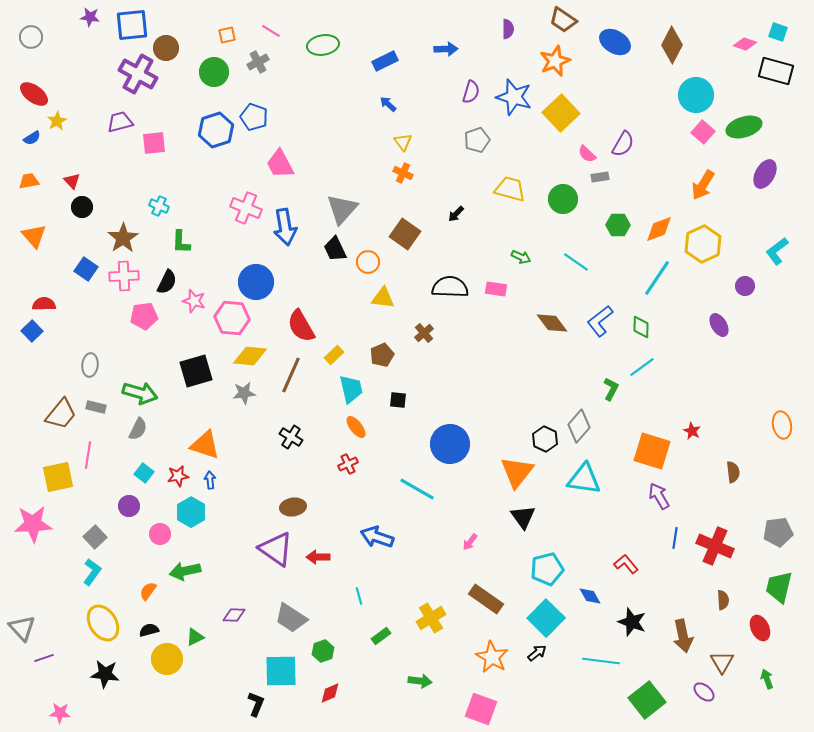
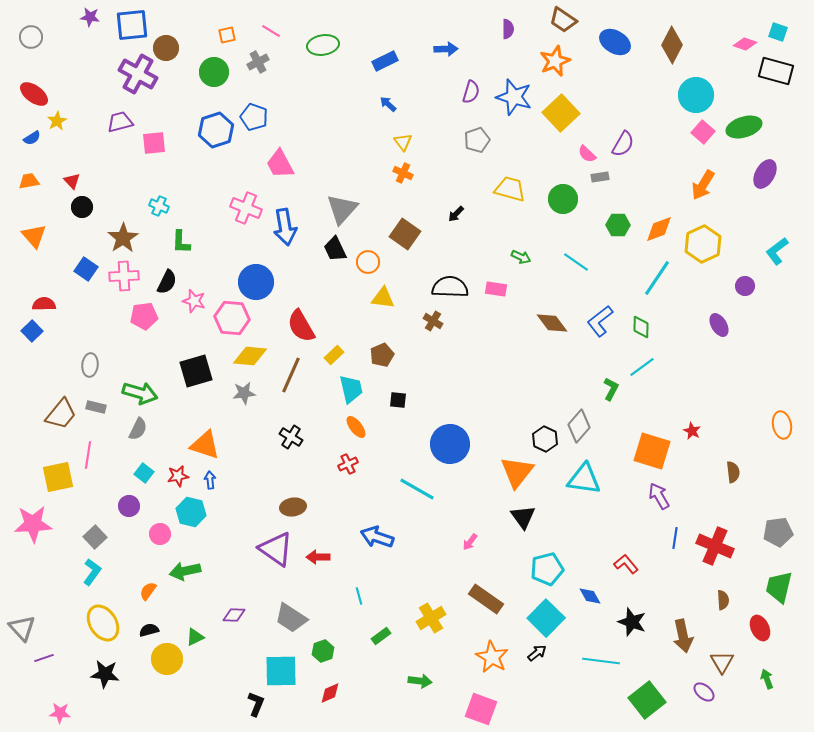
brown cross at (424, 333): moved 9 px right, 12 px up; rotated 18 degrees counterclockwise
cyan hexagon at (191, 512): rotated 16 degrees counterclockwise
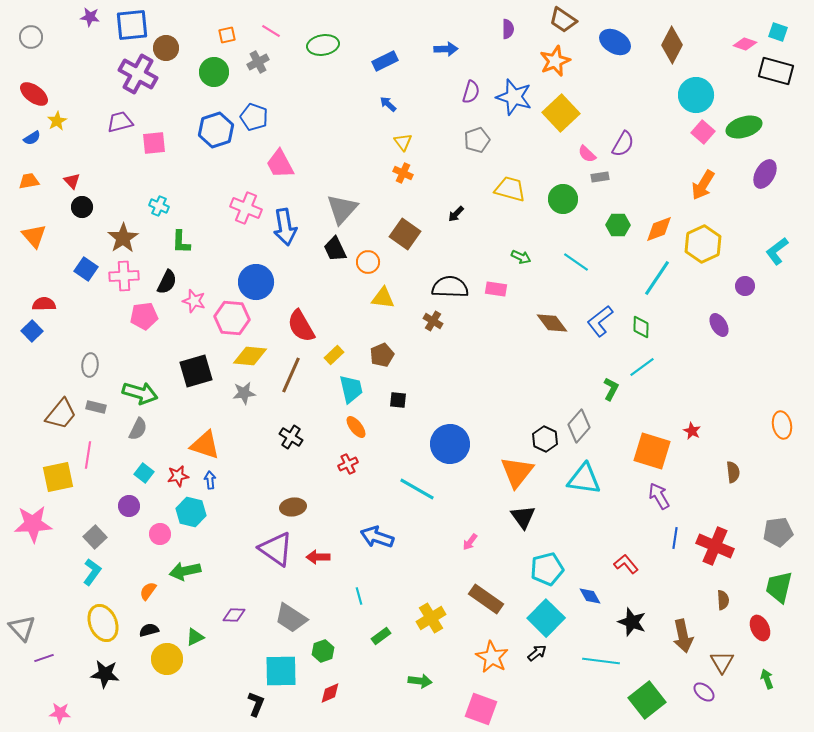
yellow ellipse at (103, 623): rotated 9 degrees clockwise
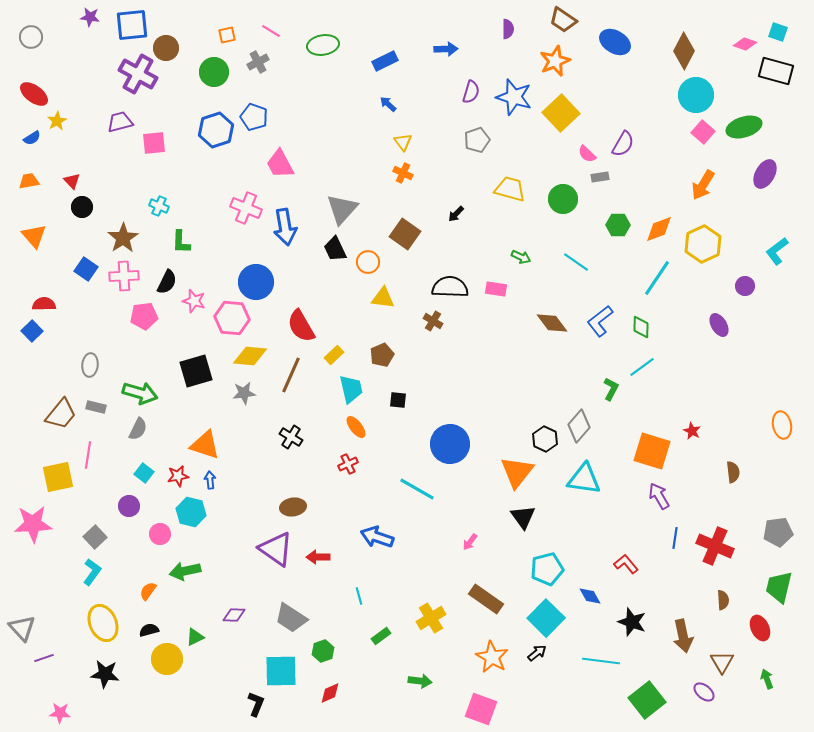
brown diamond at (672, 45): moved 12 px right, 6 px down
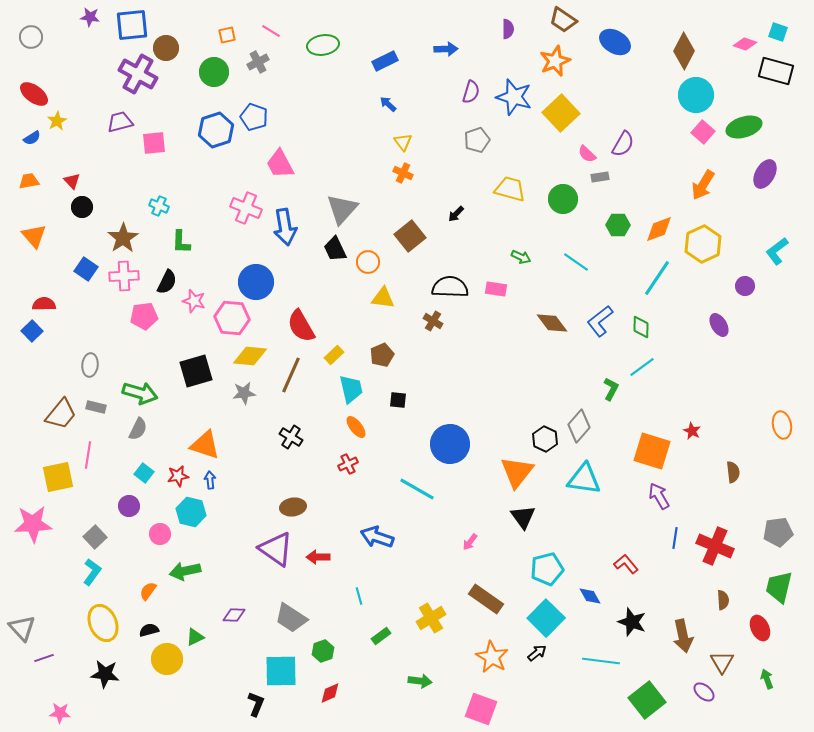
brown square at (405, 234): moved 5 px right, 2 px down; rotated 16 degrees clockwise
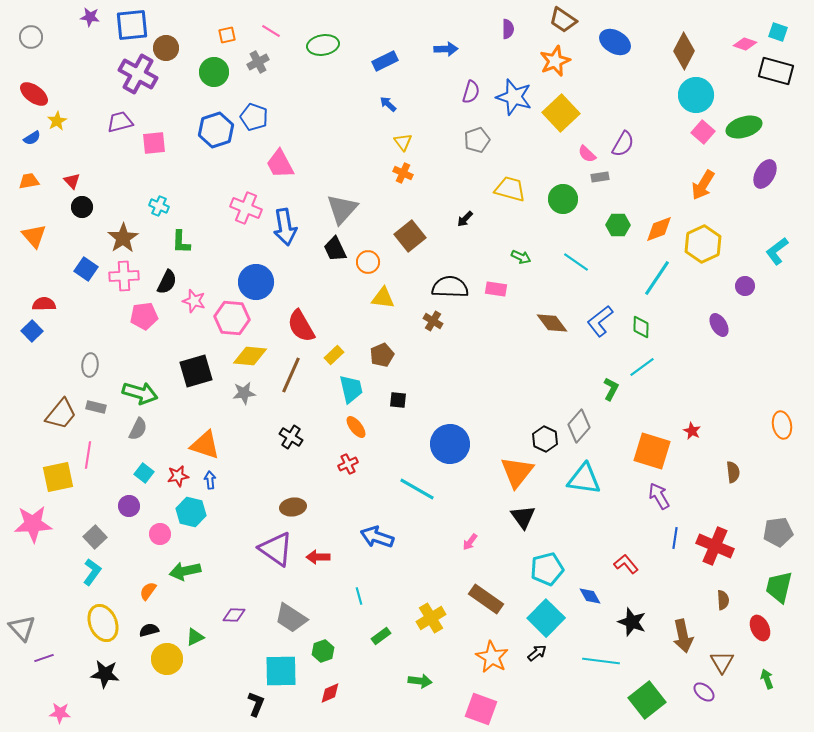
black arrow at (456, 214): moved 9 px right, 5 px down
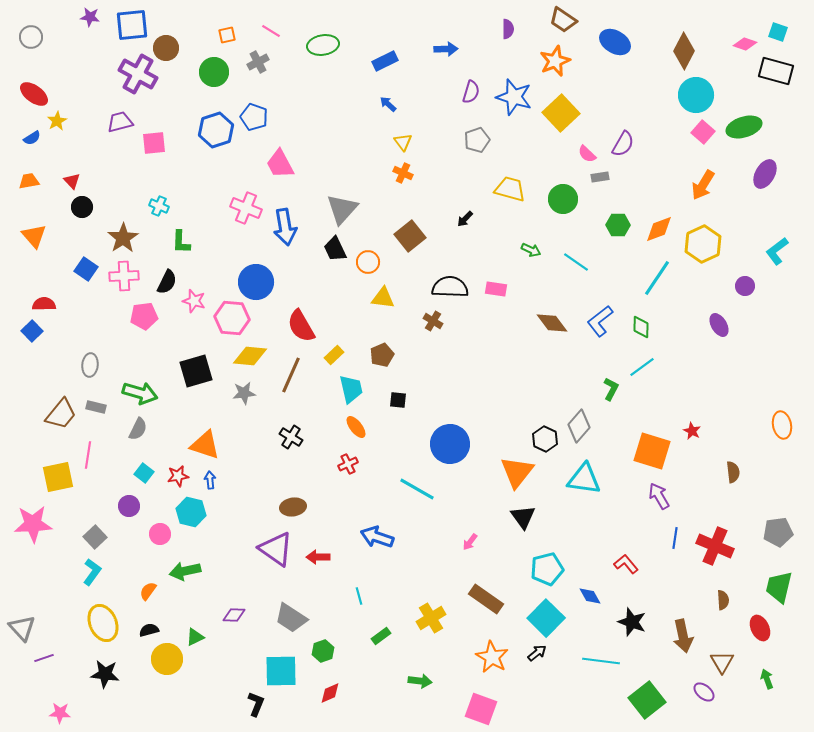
green arrow at (521, 257): moved 10 px right, 7 px up
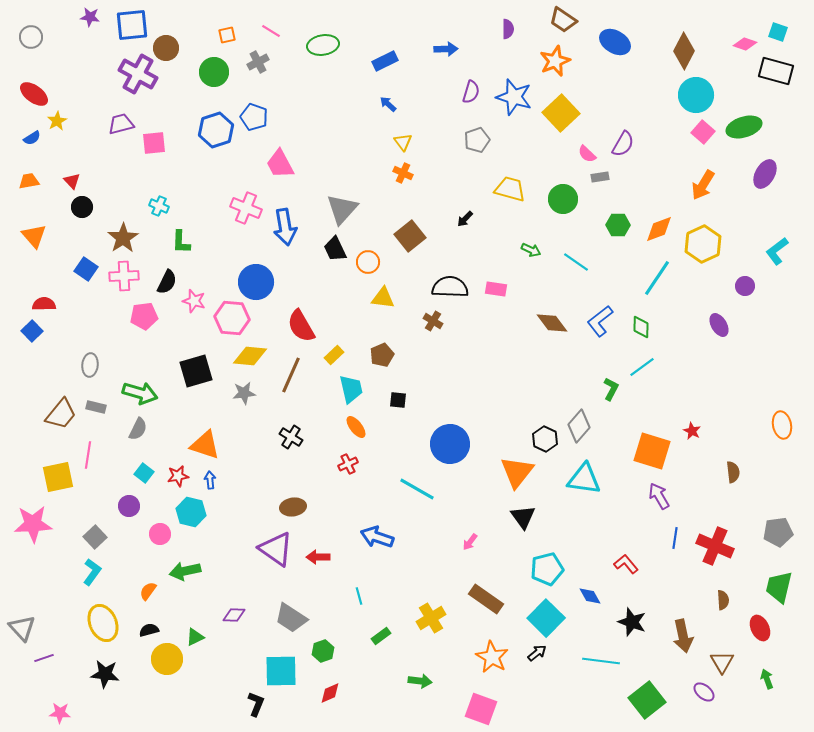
purple trapezoid at (120, 122): moved 1 px right, 2 px down
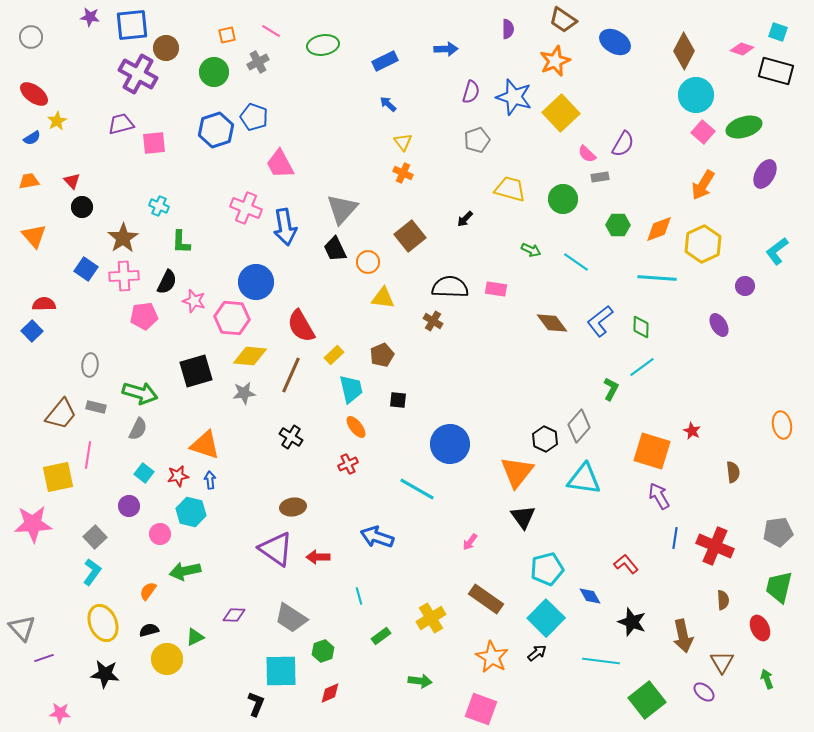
pink diamond at (745, 44): moved 3 px left, 5 px down
cyan line at (657, 278): rotated 60 degrees clockwise
